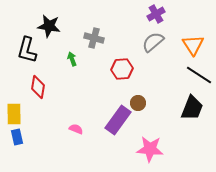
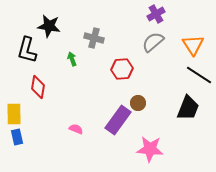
black trapezoid: moved 4 px left
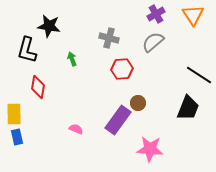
gray cross: moved 15 px right
orange triangle: moved 30 px up
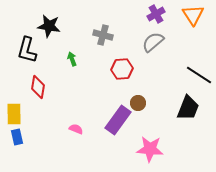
gray cross: moved 6 px left, 3 px up
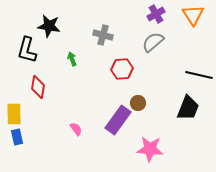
black line: rotated 20 degrees counterclockwise
pink semicircle: rotated 32 degrees clockwise
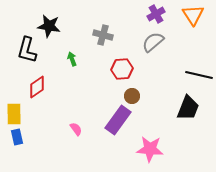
red diamond: moved 1 px left; rotated 45 degrees clockwise
brown circle: moved 6 px left, 7 px up
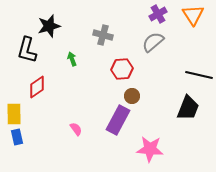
purple cross: moved 2 px right
black star: rotated 25 degrees counterclockwise
purple rectangle: rotated 8 degrees counterclockwise
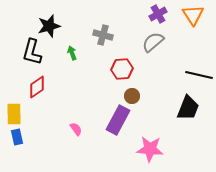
black L-shape: moved 5 px right, 2 px down
green arrow: moved 6 px up
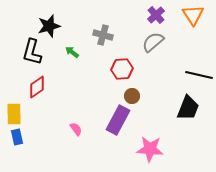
purple cross: moved 2 px left, 1 px down; rotated 12 degrees counterclockwise
green arrow: moved 1 px up; rotated 32 degrees counterclockwise
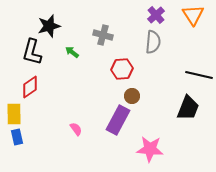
gray semicircle: rotated 135 degrees clockwise
red diamond: moved 7 px left
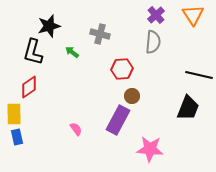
gray cross: moved 3 px left, 1 px up
black L-shape: moved 1 px right
red diamond: moved 1 px left
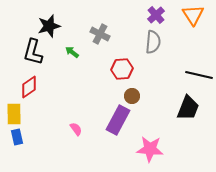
gray cross: rotated 12 degrees clockwise
